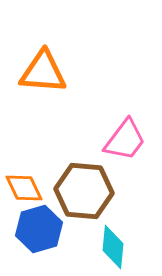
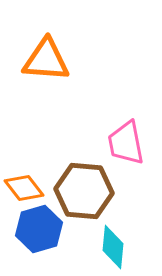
orange triangle: moved 3 px right, 12 px up
pink trapezoid: moved 1 px right, 3 px down; rotated 132 degrees clockwise
orange diamond: rotated 12 degrees counterclockwise
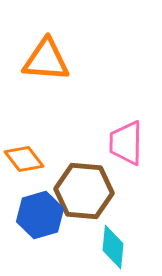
pink trapezoid: rotated 12 degrees clockwise
orange diamond: moved 29 px up
blue hexagon: moved 1 px right, 14 px up
